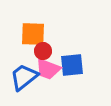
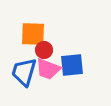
red circle: moved 1 px right, 1 px up
blue trapezoid: moved 5 px up; rotated 36 degrees counterclockwise
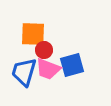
blue square: rotated 10 degrees counterclockwise
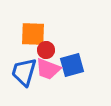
red circle: moved 2 px right
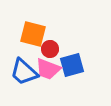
orange square: rotated 12 degrees clockwise
red circle: moved 4 px right, 1 px up
blue trapezoid: rotated 64 degrees counterclockwise
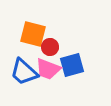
red circle: moved 2 px up
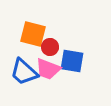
blue square: moved 4 px up; rotated 25 degrees clockwise
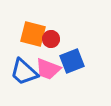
red circle: moved 1 px right, 8 px up
blue square: rotated 30 degrees counterclockwise
